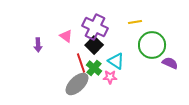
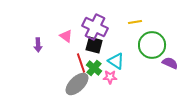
black square: rotated 30 degrees counterclockwise
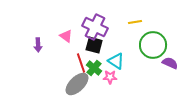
green circle: moved 1 px right
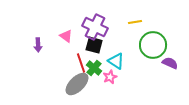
pink star: rotated 24 degrees counterclockwise
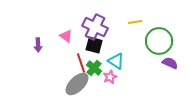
green circle: moved 6 px right, 4 px up
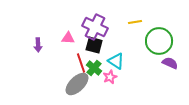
pink triangle: moved 2 px right, 2 px down; rotated 32 degrees counterclockwise
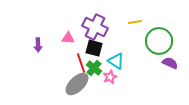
black square: moved 3 px down
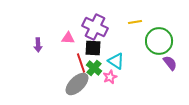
black square: moved 1 px left; rotated 12 degrees counterclockwise
purple semicircle: rotated 28 degrees clockwise
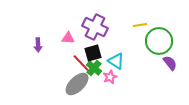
yellow line: moved 5 px right, 3 px down
black square: moved 5 px down; rotated 18 degrees counterclockwise
red line: rotated 24 degrees counterclockwise
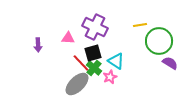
purple semicircle: rotated 21 degrees counterclockwise
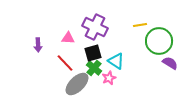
red line: moved 16 px left
pink star: moved 1 px left, 1 px down
